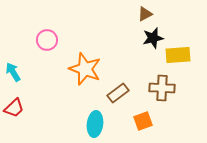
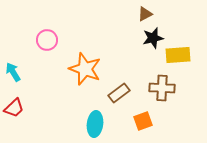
brown rectangle: moved 1 px right
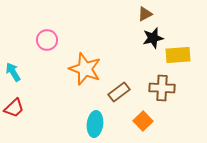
brown rectangle: moved 1 px up
orange square: rotated 24 degrees counterclockwise
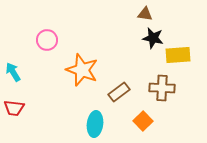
brown triangle: rotated 35 degrees clockwise
black star: rotated 25 degrees clockwise
orange star: moved 3 px left, 1 px down
red trapezoid: rotated 50 degrees clockwise
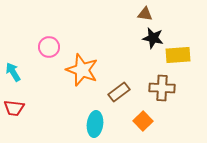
pink circle: moved 2 px right, 7 px down
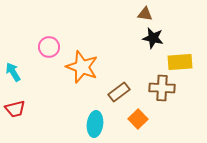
yellow rectangle: moved 2 px right, 7 px down
orange star: moved 3 px up
red trapezoid: moved 1 px right, 1 px down; rotated 20 degrees counterclockwise
orange square: moved 5 px left, 2 px up
